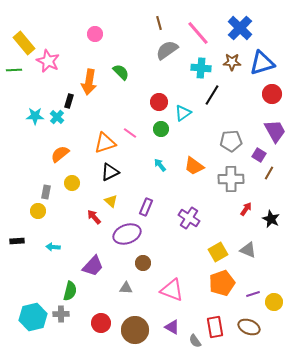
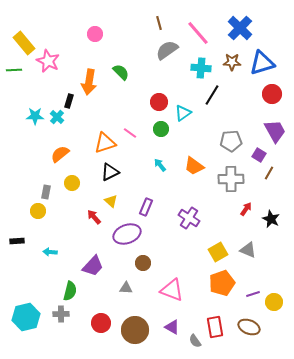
cyan arrow at (53, 247): moved 3 px left, 5 px down
cyan hexagon at (33, 317): moved 7 px left
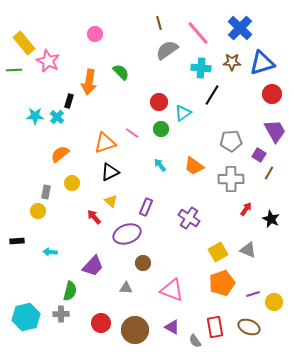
pink line at (130, 133): moved 2 px right
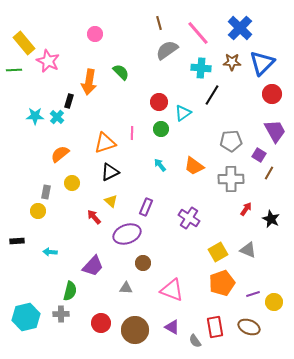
blue triangle at (262, 63): rotated 28 degrees counterclockwise
pink line at (132, 133): rotated 56 degrees clockwise
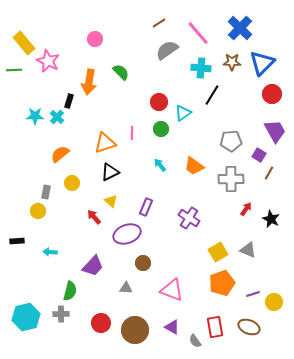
brown line at (159, 23): rotated 72 degrees clockwise
pink circle at (95, 34): moved 5 px down
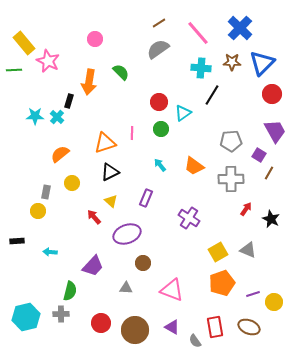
gray semicircle at (167, 50): moved 9 px left, 1 px up
purple rectangle at (146, 207): moved 9 px up
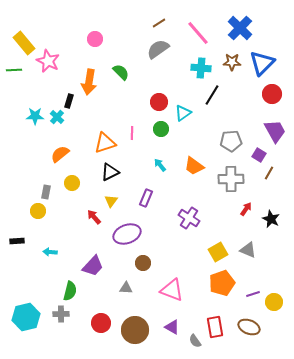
yellow triangle at (111, 201): rotated 24 degrees clockwise
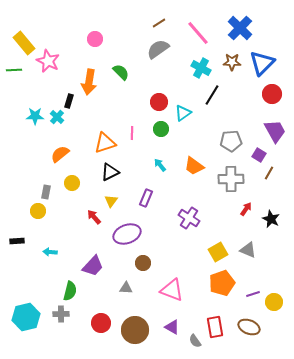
cyan cross at (201, 68): rotated 24 degrees clockwise
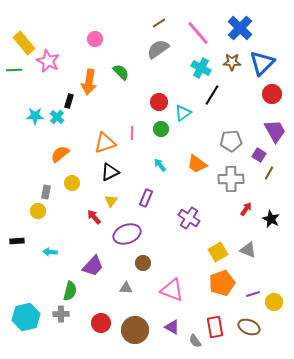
orange trapezoid at (194, 166): moved 3 px right, 2 px up
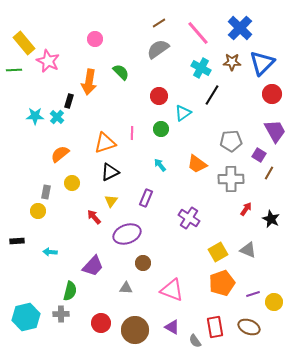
red circle at (159, 102): moved 6 px up
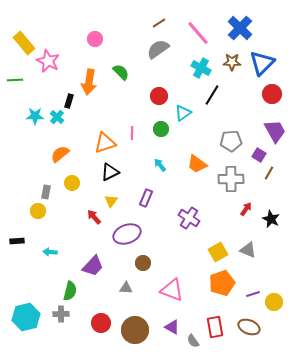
green line at (14, 70): moved 1 px right, 10 px down
gray semicircle at (195, 341): moved 2 px left
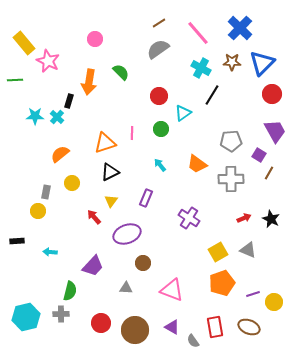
red arrow at (246, 209): moved 2 px left, 9 px down; rotated 32 degrees clockwise
